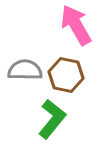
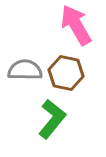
brown hexagon: moved 2 px up
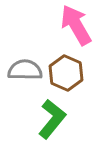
brown hexagon: rotated 12 degrees clockwise
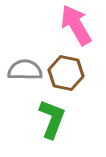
brown hexagon: rotated 12 degrees counterclockwise
green L-shape: rotated 18 degrees counterclockwise
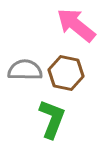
pink arrow: rotated 21 degrees counterclockwise
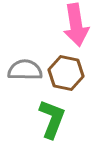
pink arrow: rotated 138 degrees counterclockwise
